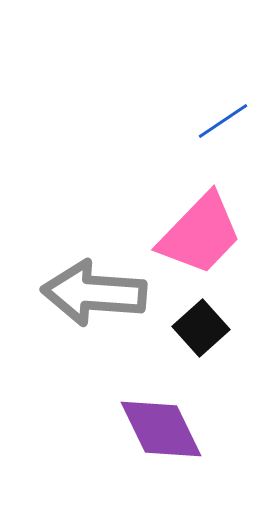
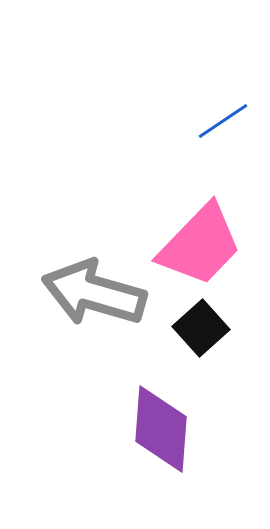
pink trapezoid: moved 11 px down
gray arrow: rotated 12 degrees clockwise
purple diamond: rotated 30 degrees clockwise
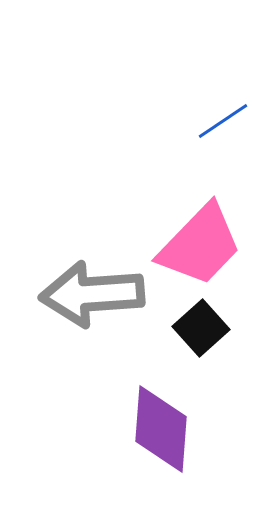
gray arrow: moved 2 px left, 1 px down; rotated 20 degrees counterclockwise
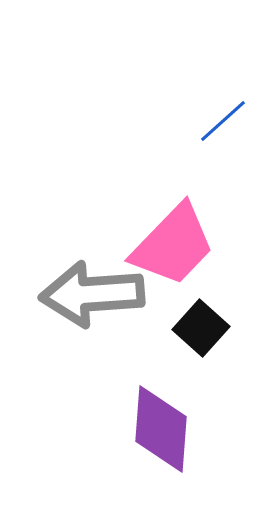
blue line: rotated 8 degrees counterclockwise
pink trapezoid: moved 27 px left
black square: rotated 6 degrees counterclockwise
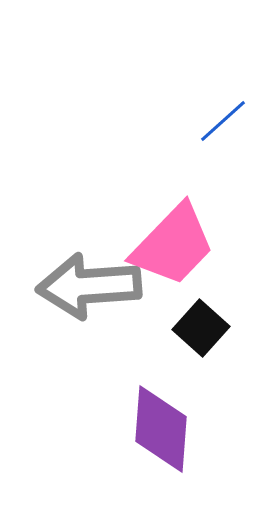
gray arrow: moved 3 px left, 8 px up
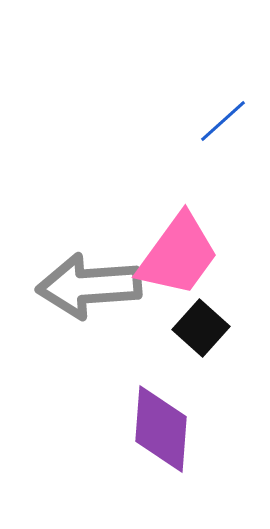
pink trapezoid: moved 5 px right, 10 px down; rotated 8 degrees counterclockwise
